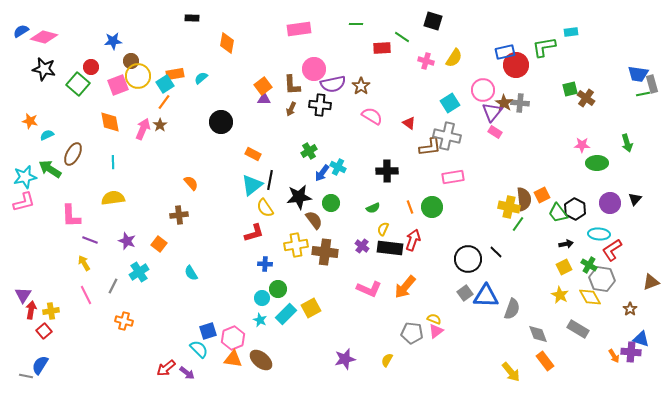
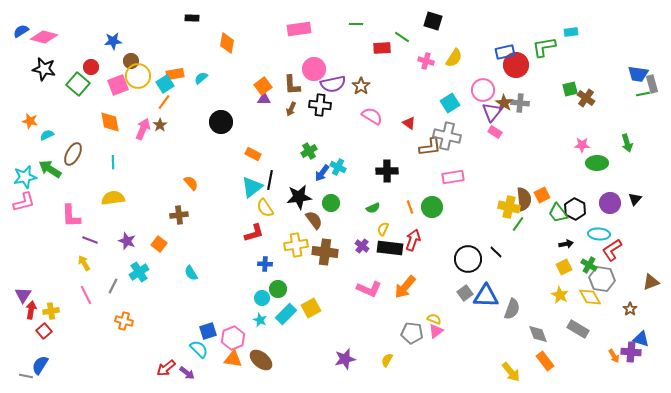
cyan triangle at (252, 185): moved 2 px down
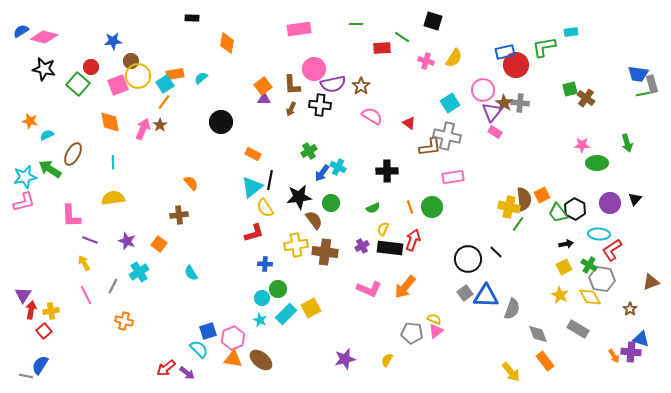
purple cross at (362, 246): rotated 24 degrees clockwise
